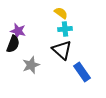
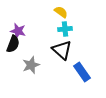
yellow semicircle: moved 1 px up
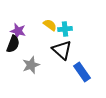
yellow semicircle: moved 11 px left, 13 px down
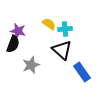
yellow semicircle: moved 1 px left, 1 px up
